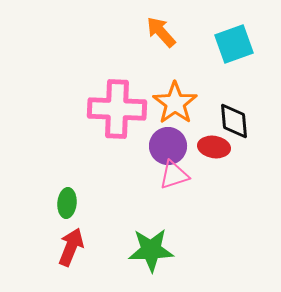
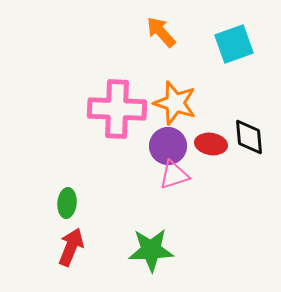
orange star: rotated 18 degrees counterclockwise
black diamond: moved 15 px right, 16 px down
red ellipse: moved 3 px left, 3 px up
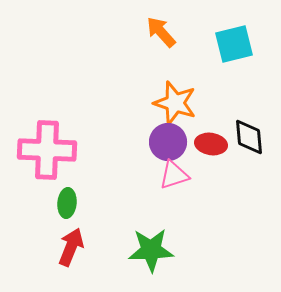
cyan square: rotated 6 degrees clockwise
pink cross: moved 70 px left, 41 px down
purple circle: moved 4 px up
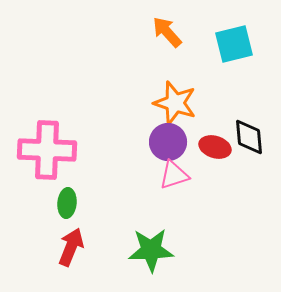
orange arrow: moved 6 px right
red ellipse: moved 4 px right, 3 px down; rotated 8 degrees clockwise
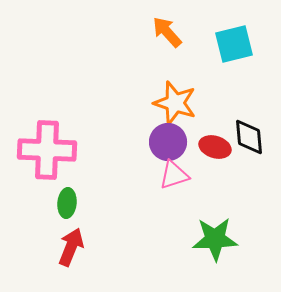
green star: moved 64 px right, 11 px up
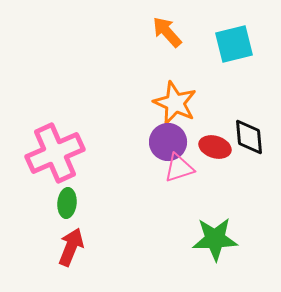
orange star: rotated 6 degrees clockwise
pink cross: moved 8 px right, 3 px down; rotated 26 degrees counterclockwise
pink triangle: moved 5 px right, 7 px up
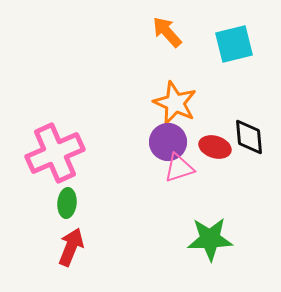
green star: moved 5 px left
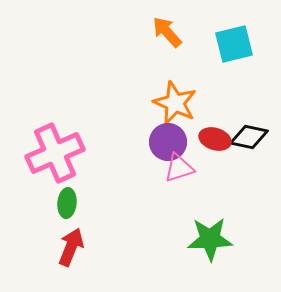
black diamond: rotated 72 degrees counterclockwise
red ellipse: moved 8 px up
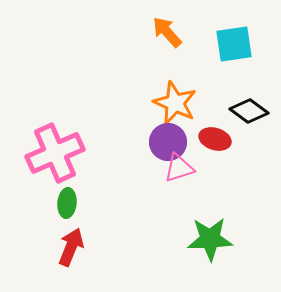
cyan square: rotated 6 degrees clockwise
black diamond: moved 26 px up; rotated 24 degrees clockwise
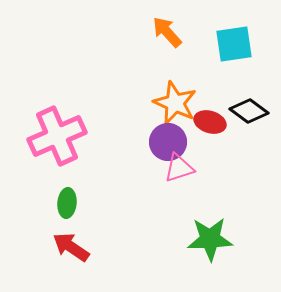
red ellipse: moved 5 px left, 17 px up
pink cross: moved 2 px right, 17 px up
red arrow: rotated 78 degrees counterclockwise
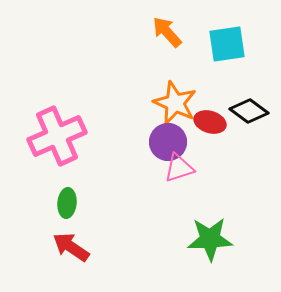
cyan square: moved 7 px left
